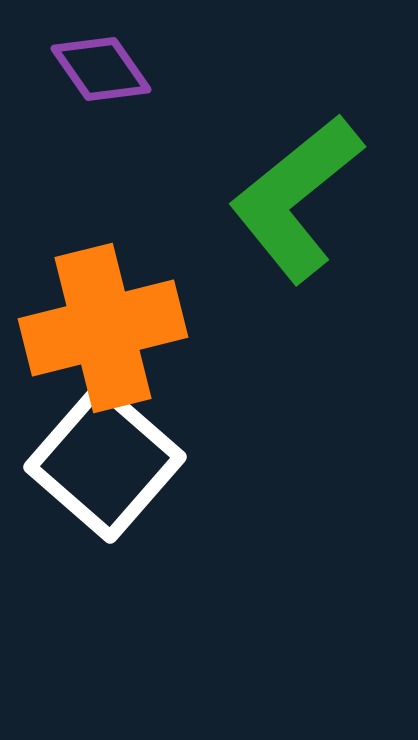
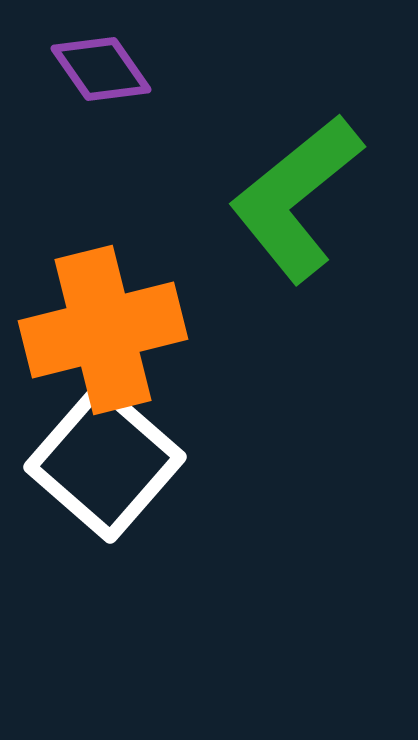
orange cross: moved 2 px down
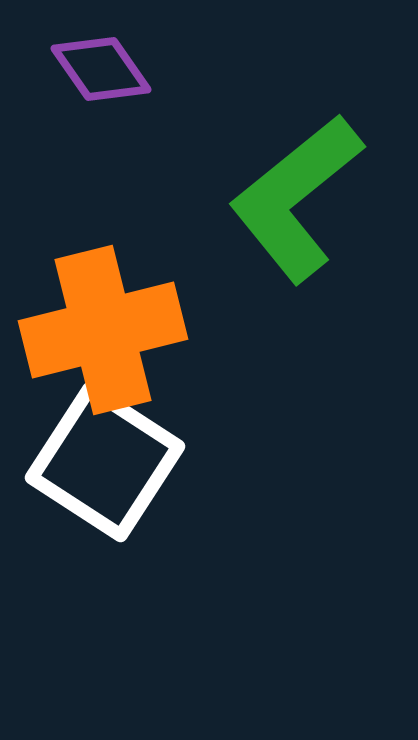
white square: rotated 8 degrees counterclockwise
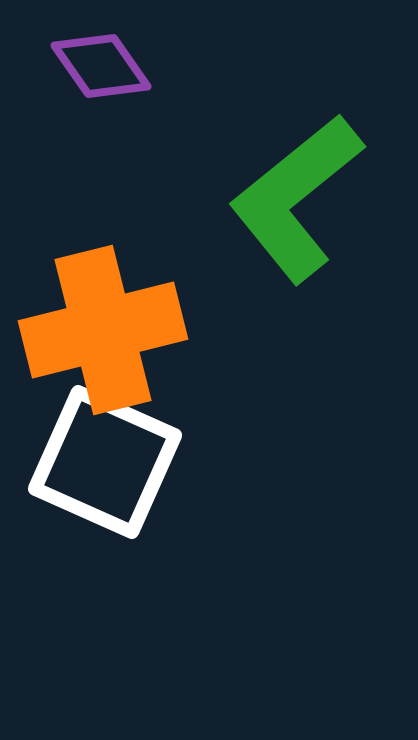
purple diamond: moved 3 px up
white square: rotated 9 degrees counterclockwise
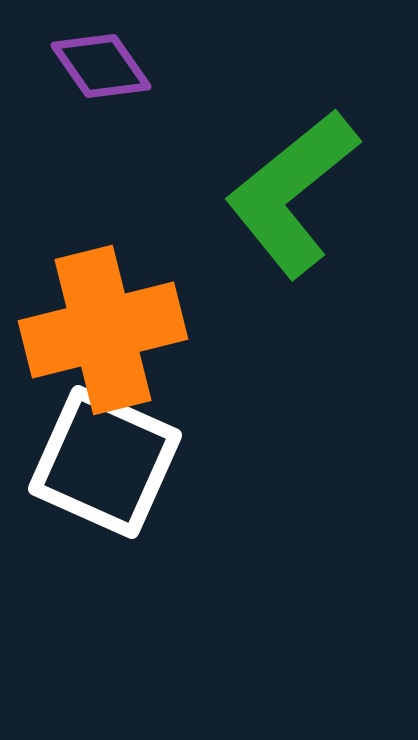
green L-shape: moved 4 px left, 5 px up
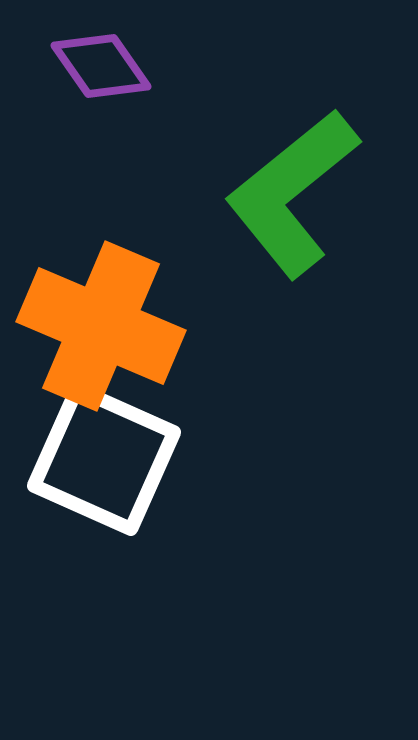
orange cross: moved 2 px left, 4 px up; rotated 37 degrees clockwise
white square: moved 1 px left, 3 px up
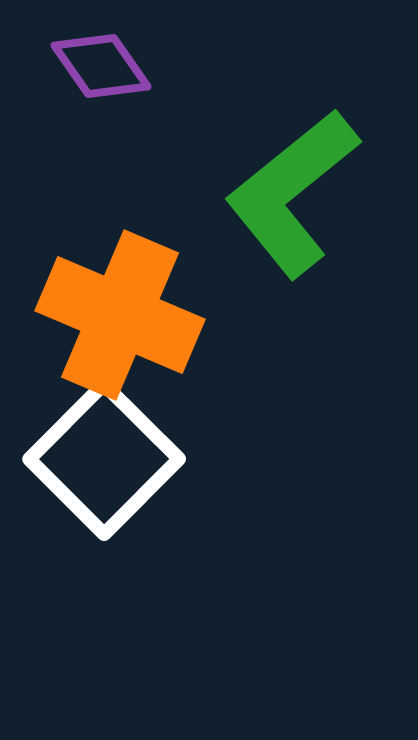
orange cross: moved 19 px right, 11 px up
white square: rotated 21 degrees clockwise
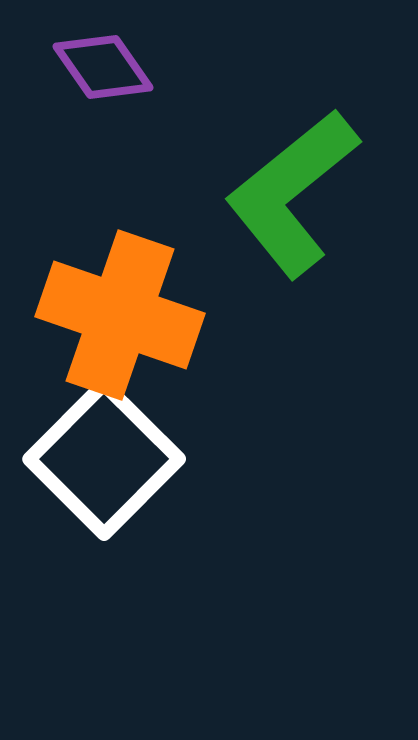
purple diamond: moved 2 px right, 1 px down
orange cross: rotated 4 degrees counterclockwise
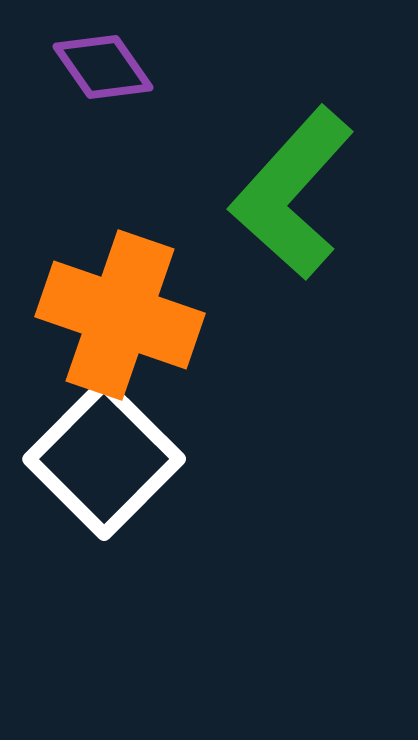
green L-shape: rotated 9 degrees counterclockwise
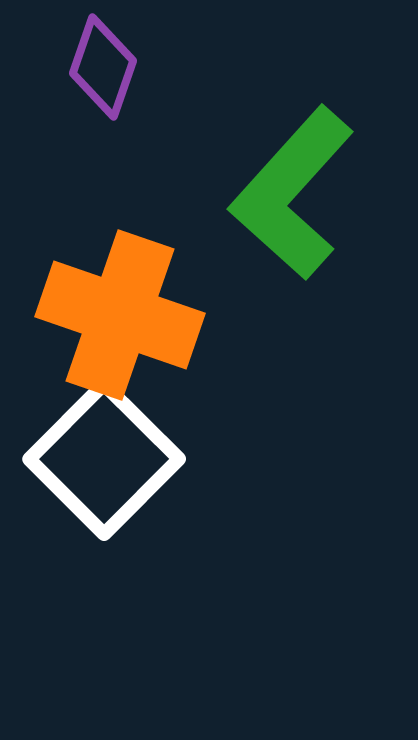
purple diamond: rotated 54 degrees clockwise
